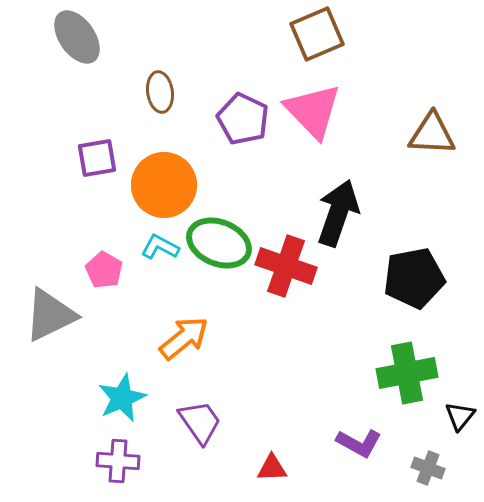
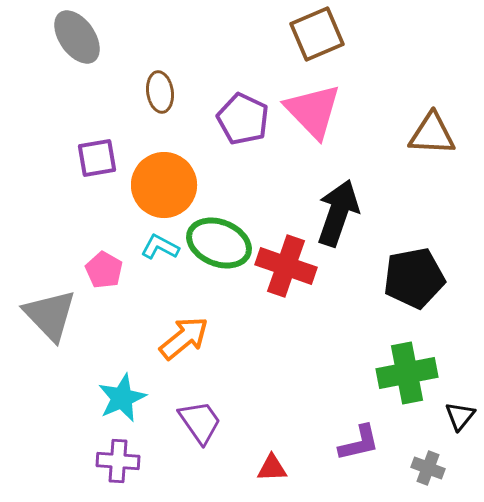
gray triangle: rotated 48 degrees counterclockwise
purple L-shape: rotated 42 degrees counterclockwise
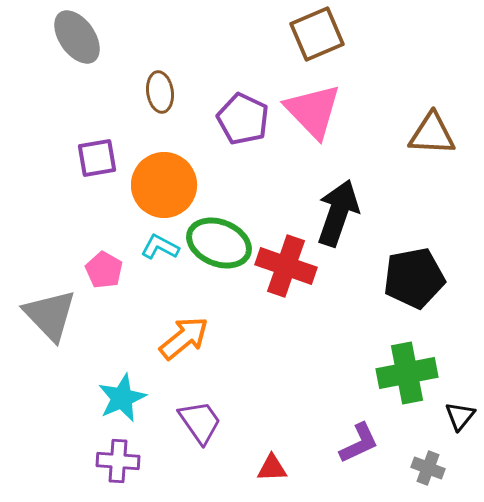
purple L-shape: rotated 12 degrees counterclockwise
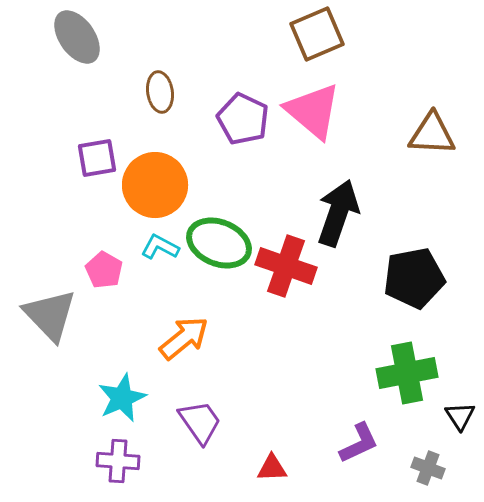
pink triangle: rotated 6 degrees counterclockwise
orange circle: moved 9 px left
black triangle: rotated 12 degrees counterclockwise
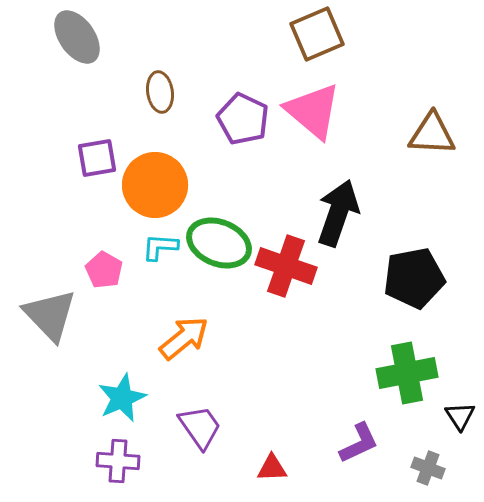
cyan L-shape: rotated 24 degrees counterclockwise
purple trapezoid: moved 5 px down
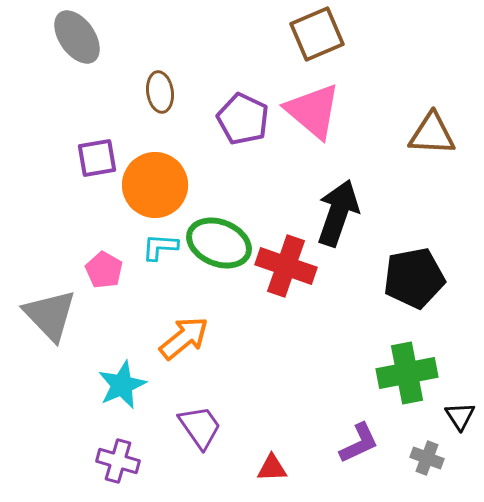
cyan star: moved 13 px up
purple cross: rotated 12 degrees clockwise
gray cross: moved 1 px left, 10 px up
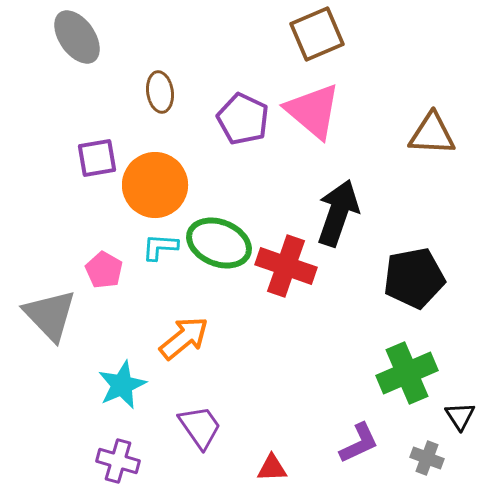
green cross: rotated 12 degrees counterclockwise
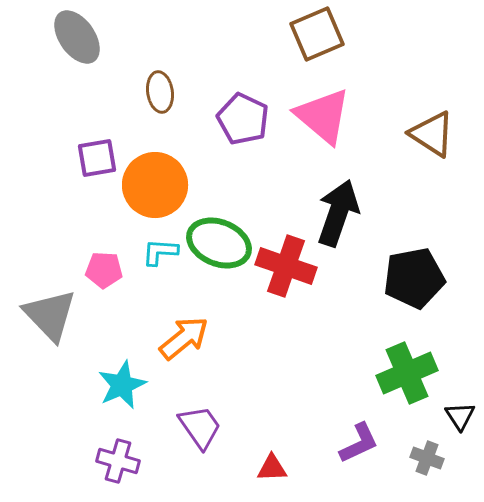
pink triangle: moved 10 px right, 5 px down
brown triangle: rotated 30 degrees clockwise
cyan L-shape: moved 5 px down
pink pentagon: rotated 27 degrees counterclockwise
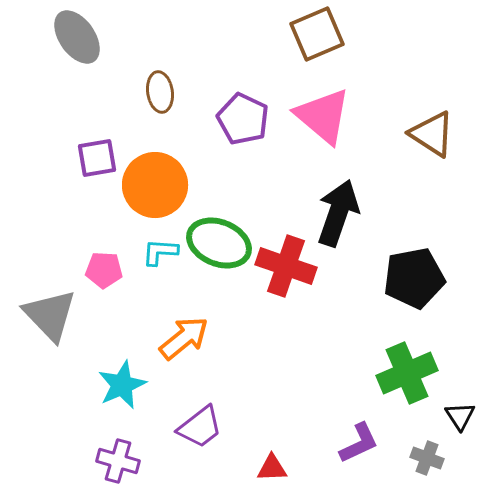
purple trapezoid: rotated 87 degrees clockwise
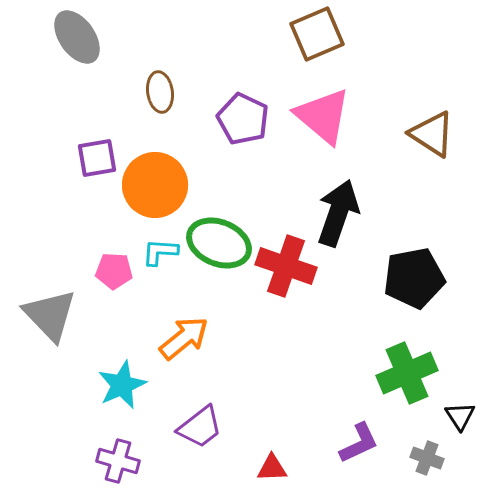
pink pentagon: moved 10 px right, 1 px down
